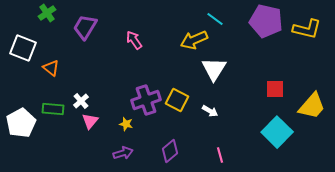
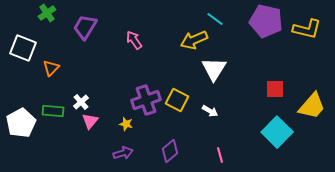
orange triangle: rotated 36 degrees clockwise
white cross: moved 1 px down
green rectangle: moved 2 px down
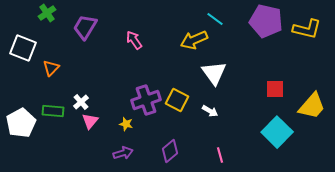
white triangle: moved 4 px down; rotated 8 degrees counterclockwise
